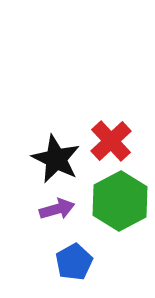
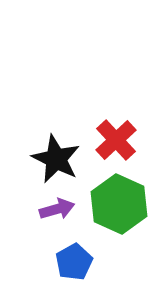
red cross: moved 5 px right, 1 px up
green hexagon: moved 1 px left, 3 px down; rotated 8 degrees counterclockwise
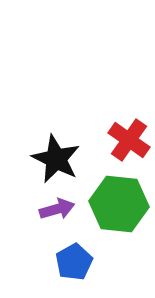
red cross: moved 13 px right; rotated 12 degrees counterclockwise
green hexagon: rotated 18 degrees counterclockwise
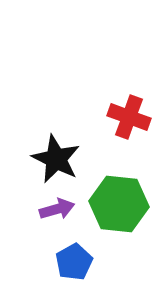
red cross: moved 23 px up; rotated 15 degrees counterclockwise
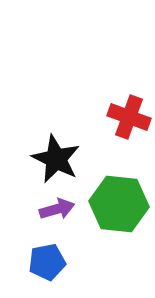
blue pentagon: moved 27 px left; rotated 18 degrees clockwise
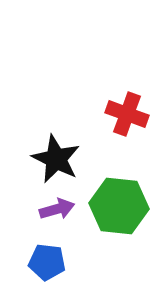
red cross: moved 2 px left, 3 px up
green hexagon: moved 2 px down
blue pentagon: rotated 18 degrees clockwise
